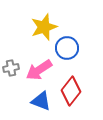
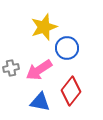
blue triangle: moved 1 px left, 1 px down; rotated 10 degrees counterclockwise
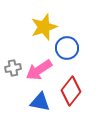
gray cross: moved 2 px right
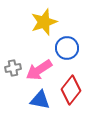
yellow star: moved 5 px up
red diamond: moved 1 px up
blue triangle: moved 2 px up
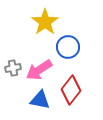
yellow star: moved 1 px right; rotated 16 degrees counterclockwise
blue circle: moved 1 px right, 1 px up
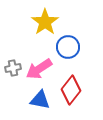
pink arrow: moved 1 px up
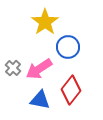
gray cross: rotated 35 degrees counterclockwise
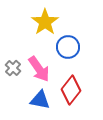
pink arrow: rotated 92 degrees counterclockwise
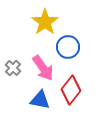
pink arrow: moved 4 px right, 1 px up
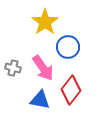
gray cross: rotated 28 degrees counterclockwise
